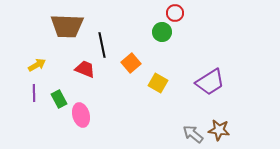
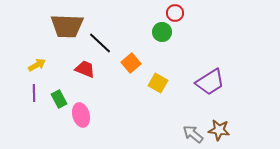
black line: moved 2 px left, 2 px up; rotated 35 degrees counterclockwise
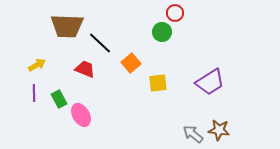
yellow square: rotated 36 degrees counterclockwise
pink ellipse: rotated 15 degrees counterclockwise
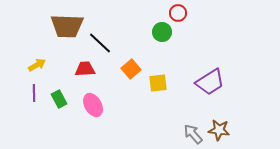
red circle: moved 3 px right
orange square: moved 6 px down
red trapezoid: rotated 25 degrees counterclockwise
pink ellipse: moved 12 px right, 10 px up
gray arrow: rotated 10 degrees clockwise
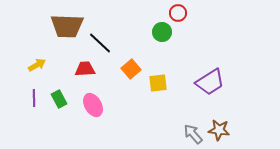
purple line: moved 5 px down
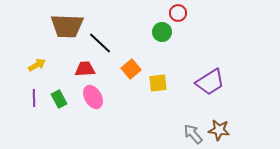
pink ellipse: moved 8 px up
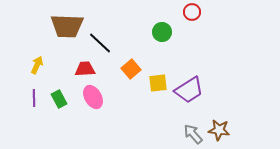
red circle: moved 14 px right, 1 px up
yellow arrow: rotated 36 degrees counterclockwise
purple trapezoid: moved 21 px left, 8 px down
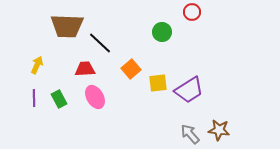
pink ellipse: moved 2 px right
gray arrow: moved 3 px left
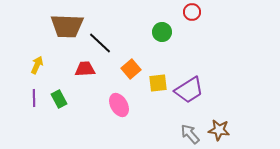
pink ellipse: moved 24 px right, 8 px down
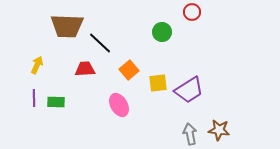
orange square: moved 2 px left, 1 px down
green rectangle: moved 3 px left, 3 px down; rotated 60 degrees counterclockwise
gray arrow: rotated 30 degrees clockwise
